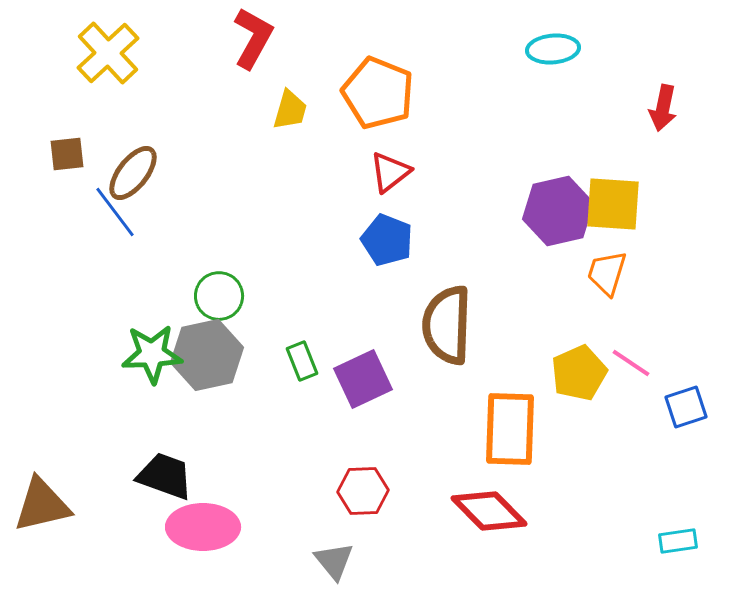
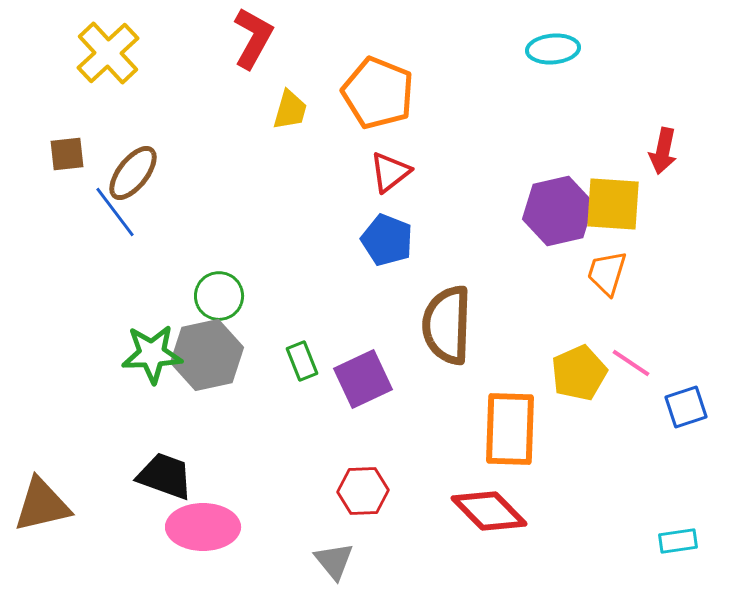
red arrow: moved 43 px down
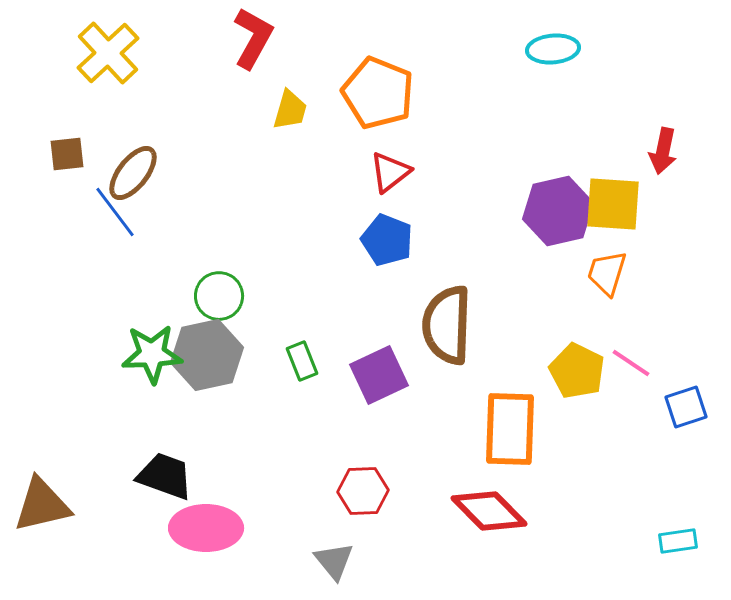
yellow pentagon: moved 2 px left, 2 px up; rotated 22 degrees counterclockwise
purple square: moved 16 px right, 4 px up
pink ellipse: moved 3 px right, 1 px down
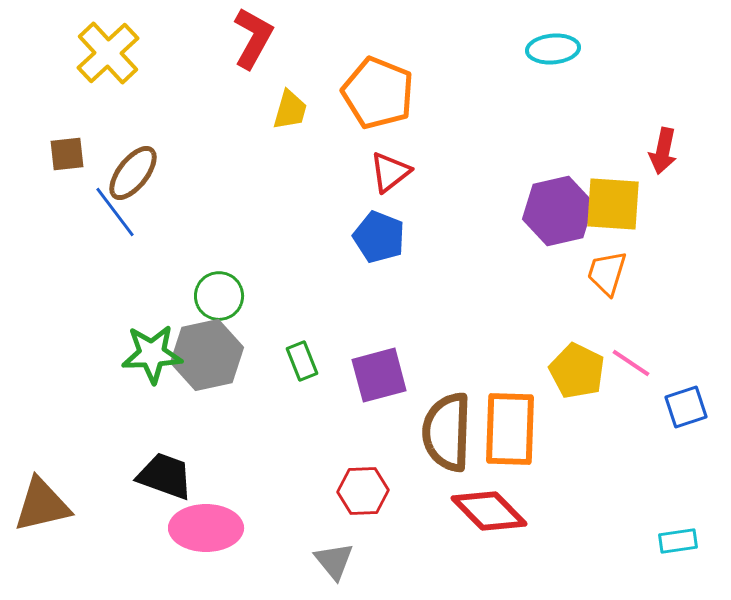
blue pentagon: moved 8 px left, 3 px up
brown semicircle: moved 107 px down
purple square: rotated 10 degrees clockwise
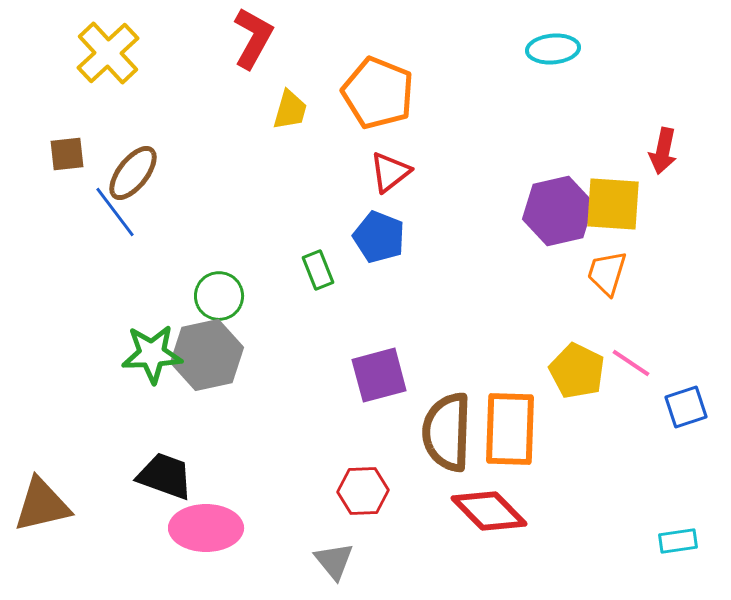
green rectangle: moved 16 px right, 91 px up
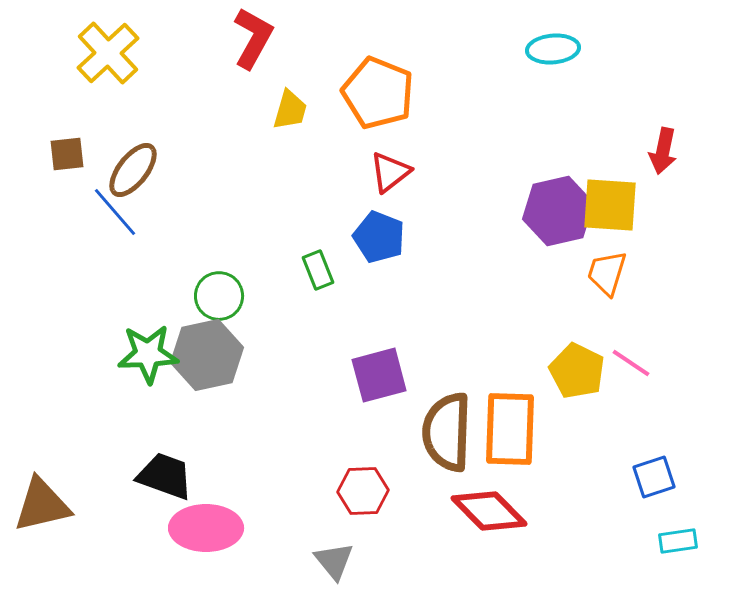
brown ellipse: moved 3 px up
yellow square: moved 3 px left, 1 px down
blue line: rotated 4 degrees counterclockwise
green star: moved 4 px left
blue square: moved 32 px left, 70 px down
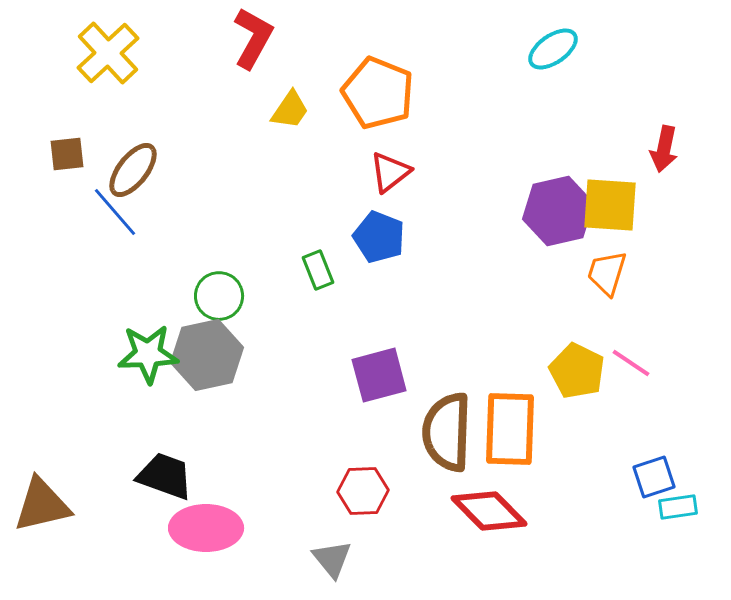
cyan ellipse: rotated 30 degrees counterclockwise
yellow trapezoid: rotated 18 degrees clockwise
red arrow: moved 1 px right, 2 px up
cyan rectangle: moved 34 px up
gray triangle: moved 2 px left, 2 px up
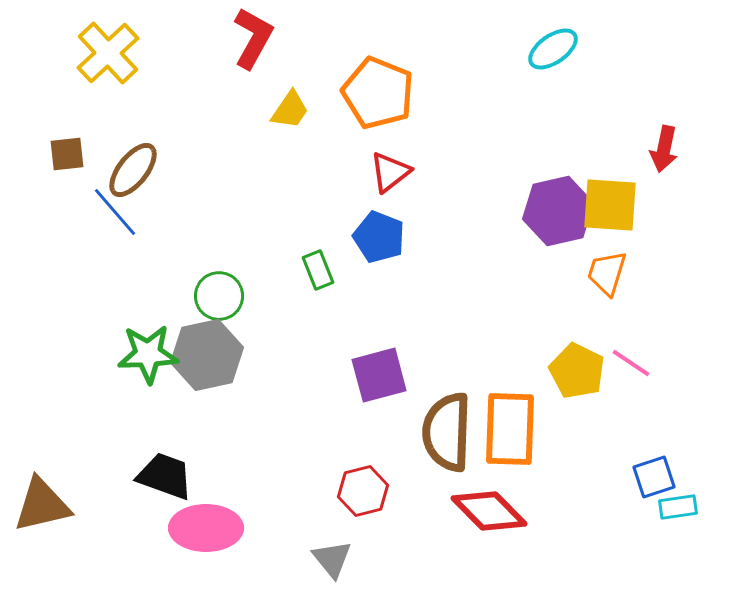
red hexagon: rotated 12 degrees counterclockwise
